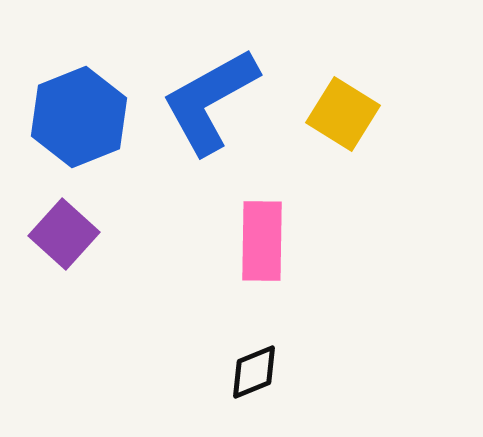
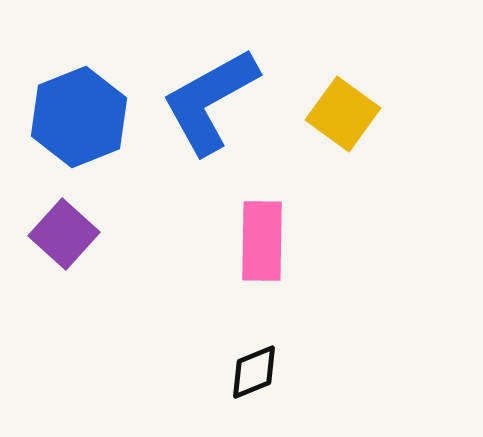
yellow square: rotated 4 degrees clockwise
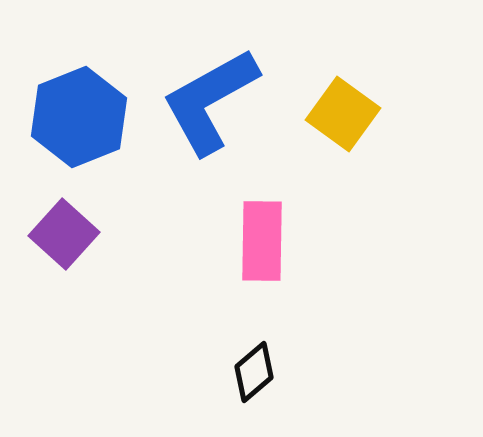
black diamond: rotated 18 degrees counterclockwise
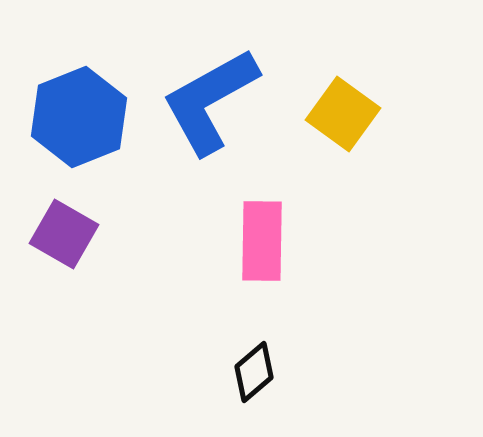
purple square: rotated 12 degrees counterclockwise
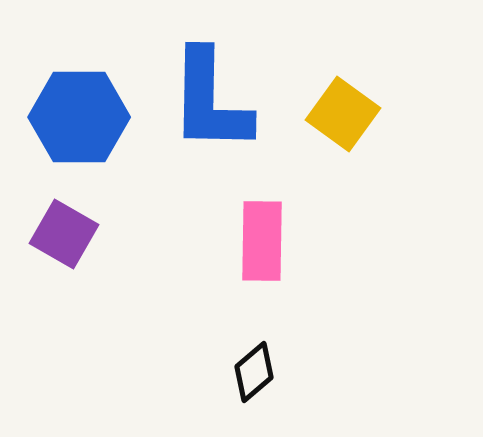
blue L-shape: rotated 60 degrees counterclockwise
blue hexagon: rotated 22 degrees clockwise
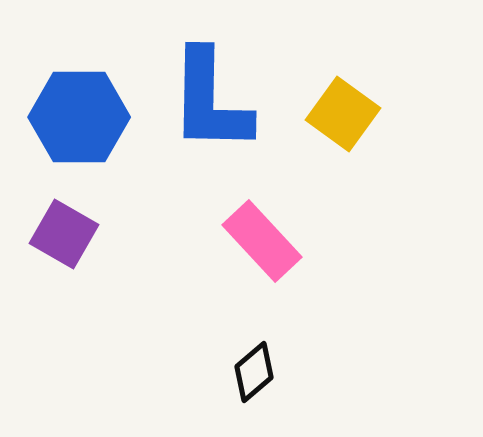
pink rectangle: rotated 44 degrees counterclockwise
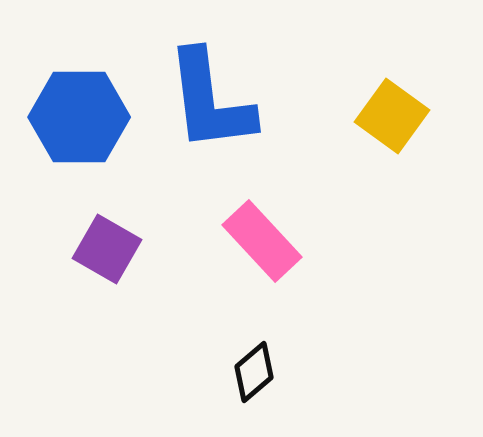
blue L-shape: rotated 8 degrees counterclockwise
yellow square: moved 49 px right, 2 px down
purple square: moved 43 px right, 15 px down
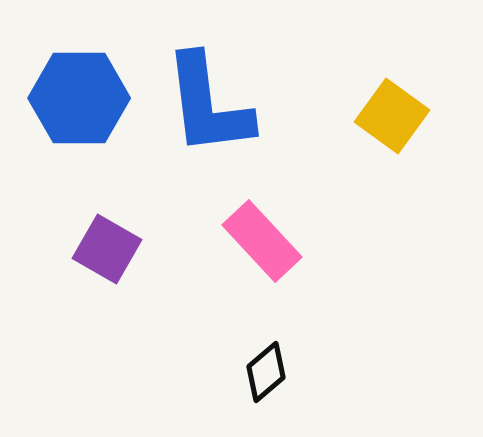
blue L-shape: moved 2 px left, 4 px down
blue hexagon: moved 19 px up
black diamond: moved 12 px right
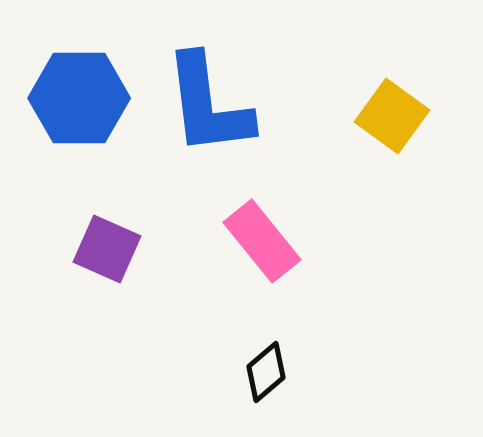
pink rectangle: rotated 4 degrees clockwise
purple square: rotated 6 degrees counterclockwise
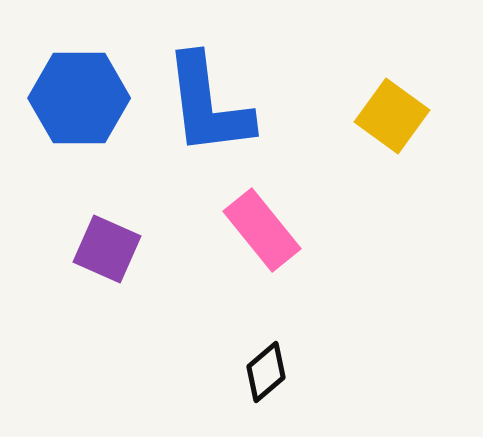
pink rectangle: moved 11 px up
